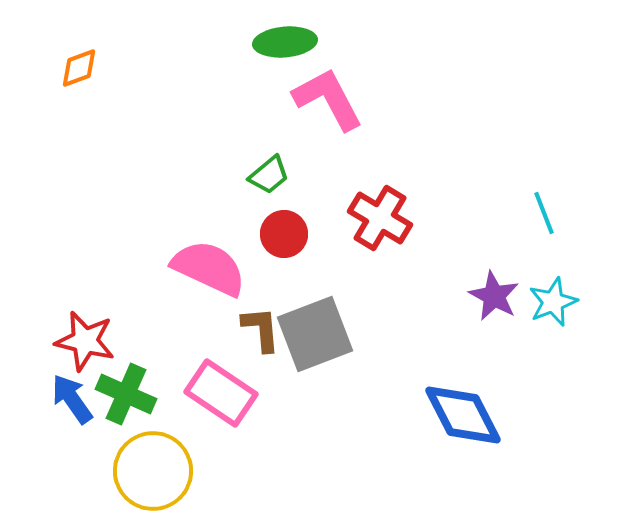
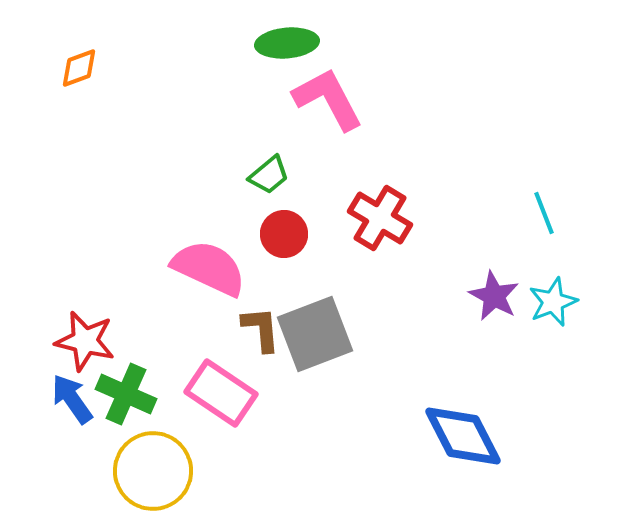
green ellipse: moved 2 px right, 1 px down
blue diamond: moved 21 px down
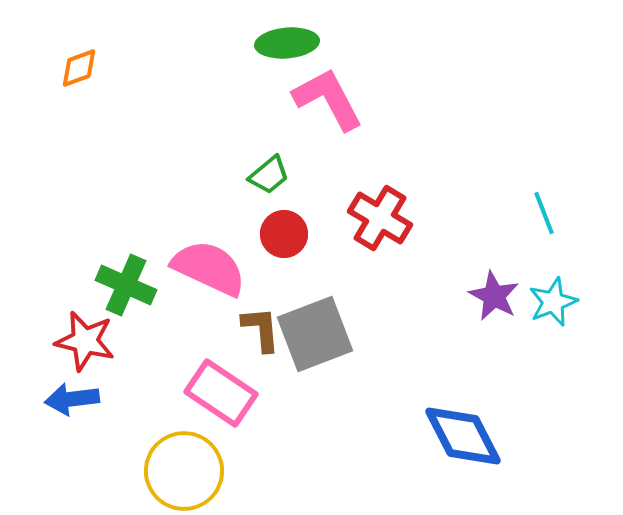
green cross: moved 109 px up
blue arrow: rotated 62 degrees counterclockwise
yellow circle: moved 31 px right
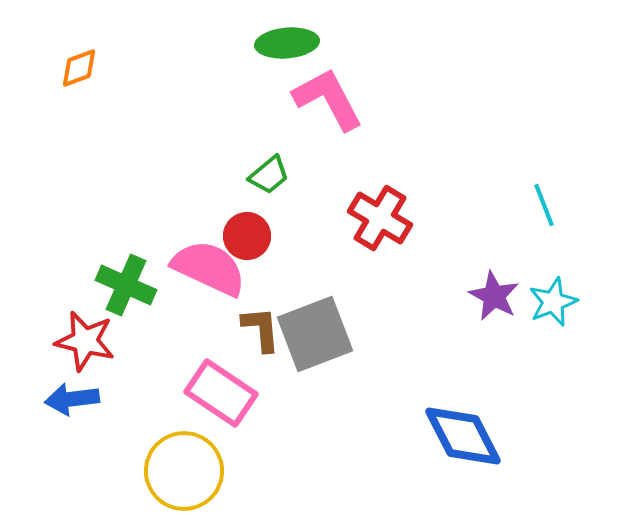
cyan line: moved 8 px up
red circle: moved 37 px left, 2 px down
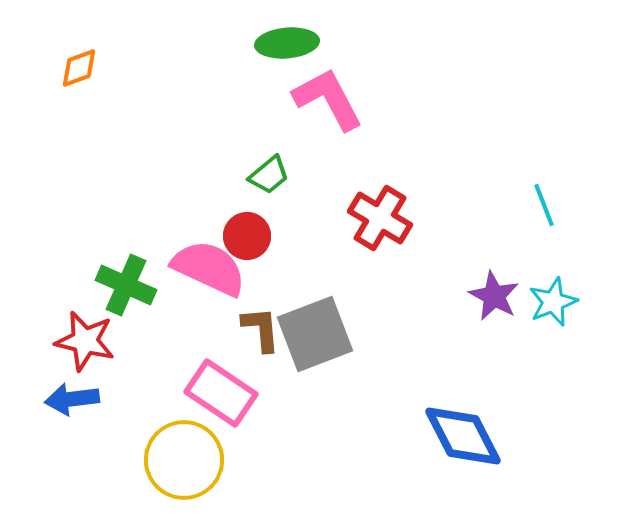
yellow circle: moved 11 px up
